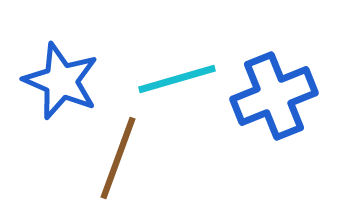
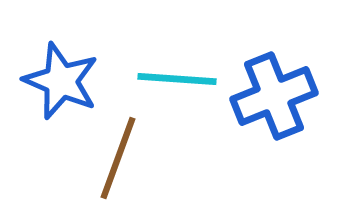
cyan line: rotated 20 degrees clockwise
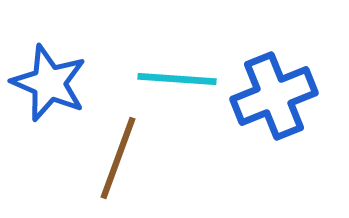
blue star: moved 12 px left, 2 px down
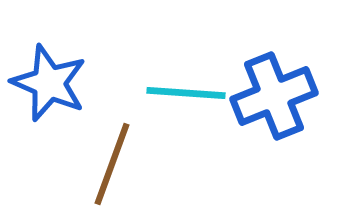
cyan line: moved 9 px right, 14 px down
brown line: moved 6 px left, 6 px down
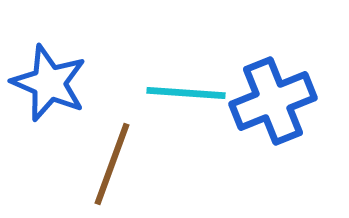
blue cross: moved 1 px left, 5 px down
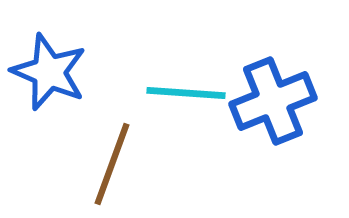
blue star: moved 11 px up
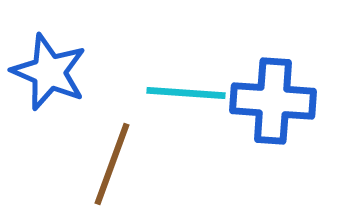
blue cross: rotated 26 degrees clockwise
